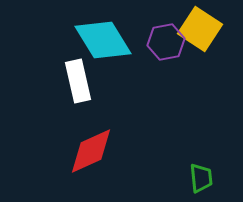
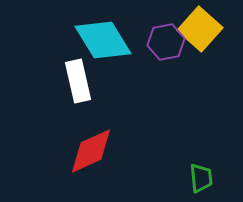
yellow square: rotated 9 degrees clockwise
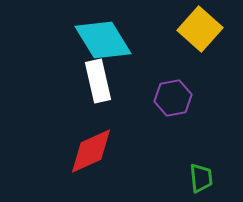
purple hexagon: moved 7 px right, 56 px down
white rectangle: moved 20 px right
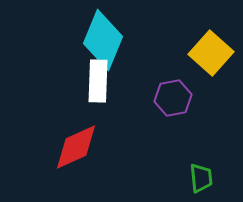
yellow square: moved 11 px right, 24 px down
cyan diamond: rotated 54 degrees clockwise
white rectangle: rotated 15 degrees clockwise
red diamond: moved 15 px left, 4 px up
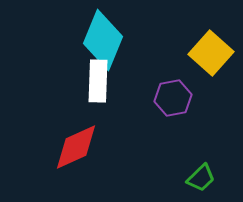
green trapezoid: rotated 52 degrees clockwise
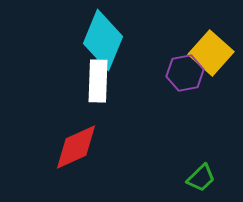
purple hexagon: moved 12 px right, 25 px up
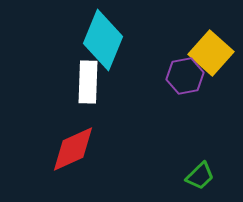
purple hexagon: moved 3 px down
white rectangle: moved 10 px left, 1 px down
red diamond: moved 3 px left, 2 px down
green trapezoid: moved 1 px left, 2 px up
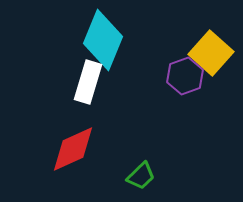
purple hexagon: rotated 9 degrees counterclockwise
white rectangle: rotated 15 degrees clockwise
green trapezoid: moved 59 px left
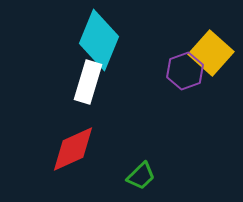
cyan diamond: moved 4 px left
purple hexagon: moved 5 px up
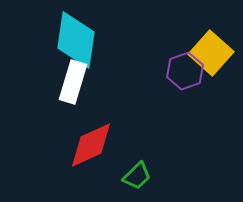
cyan diamond: moved 23 px left; rotated 14 degrees counterclockwise
white rectangle: moved 15 px left
red diamond: moved 18 px right, 4 px up
green trapezoid: moved 4 px left
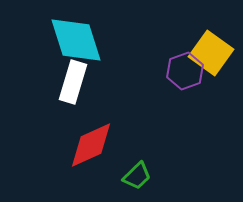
cyan diamond: rotated 26 degrees counterclockwise
yellow square: rotated 6 degrees counterclockwise
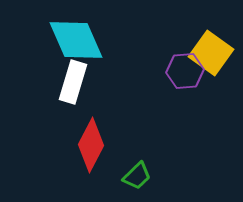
cyan diamond: rotated 6 degrees counterclockwise
purple hexagon: rotated 15 degrees clockwise
red diamond: rotated 38 degrees counterclockwise
